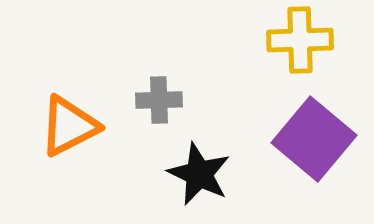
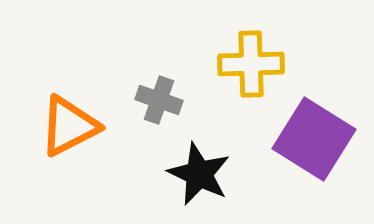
yellow cross: moved 49 px left, 24 px down
gray cross: rotated 21 degrees clockwise
purple square: rotated 8 degrees counterclockwise
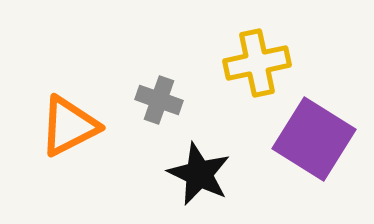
yellow cross: moved 6 px right, 1 px up; rotated 10 degrees counterclockwise
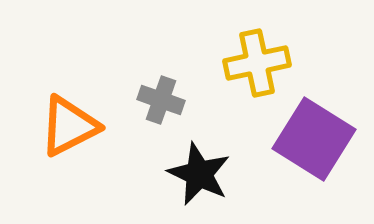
gray cross: moved 2 px right
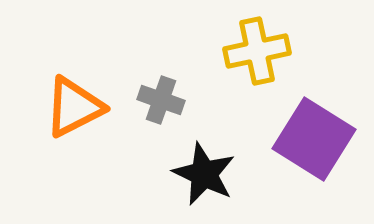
yellow cross: moved 12 px up
orange triangle: moved 5 px right, 19 px up
black star: moved 5 px right
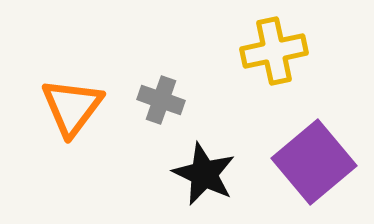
yellow cross: moved 17 px right
orange triangle: moved 2 px left; rotated 26 degrees counterclockwise
purple square: moved 23 px down; rotated 18 degrees clockwise
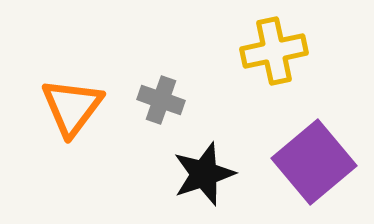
black star: rotated 28 degrees clockwise
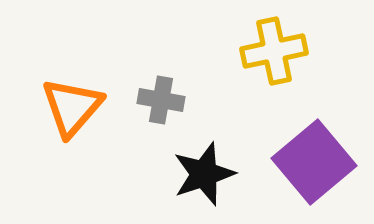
gray cross: rotated 9 degrees counterclockwise
orange triangle: rotated 4 degrees clockwise
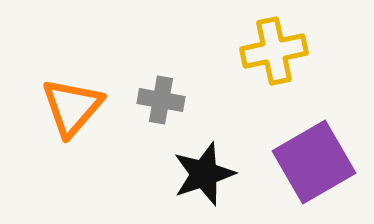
purple square: rotated 10 degrees clockwise
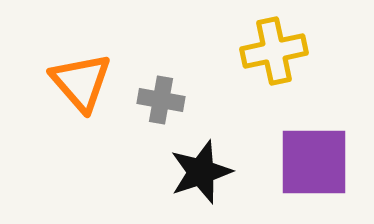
orange triangle: moved 9 px right, 25 px up; rotated 22 degrees counterclockwise
purple square: rotated 30 degrees clockwise
black star: moved 3 px left, 2 px up
